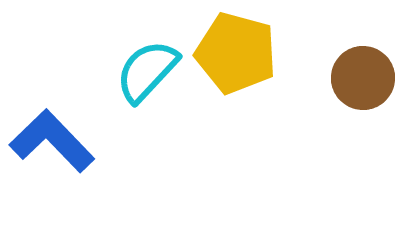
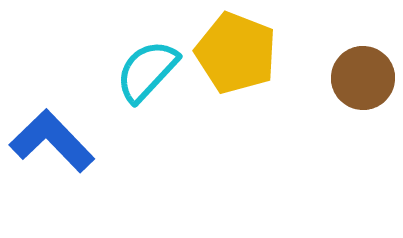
yellow pentagon: rotated 6 degrees clockwise
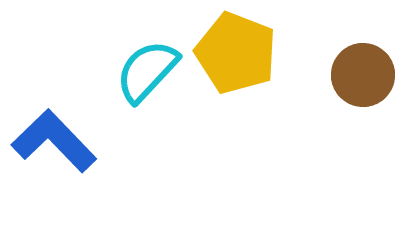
brown circle: moved 3 px up
blue L-shape: moved 2 px right
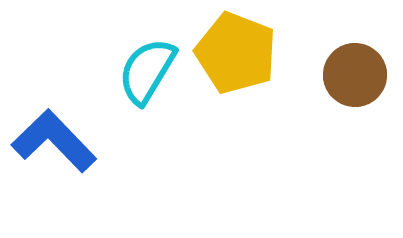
cyan semicircle: rotated 12 degrees counterclockwise
brown circle: moved 8 px left
